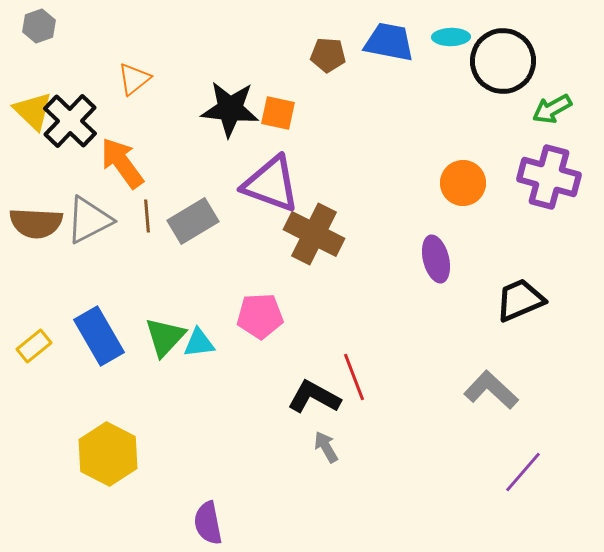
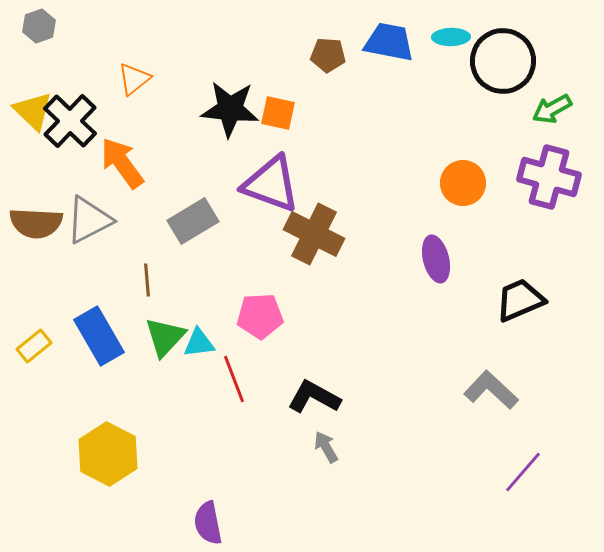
brown line: moved 64 px down
red line: moved 120 px left, 2 px down
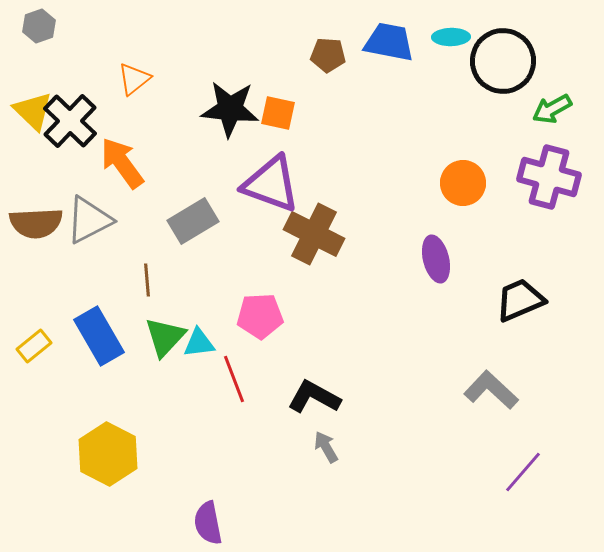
brown semicircle: rotated 6 degrees counterclockwise
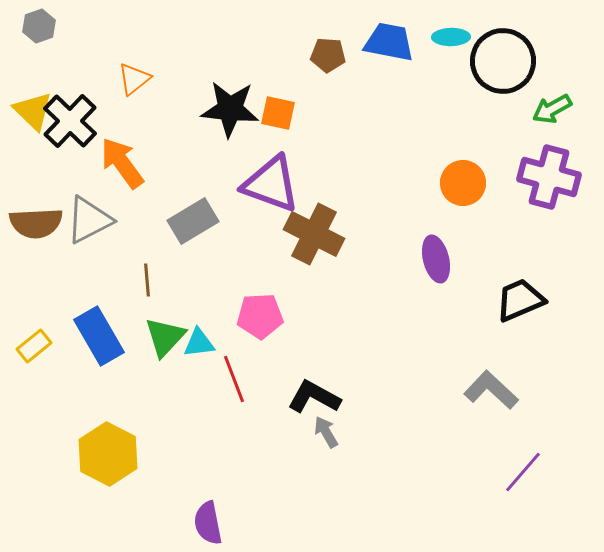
gray arrow: moved 15 px up
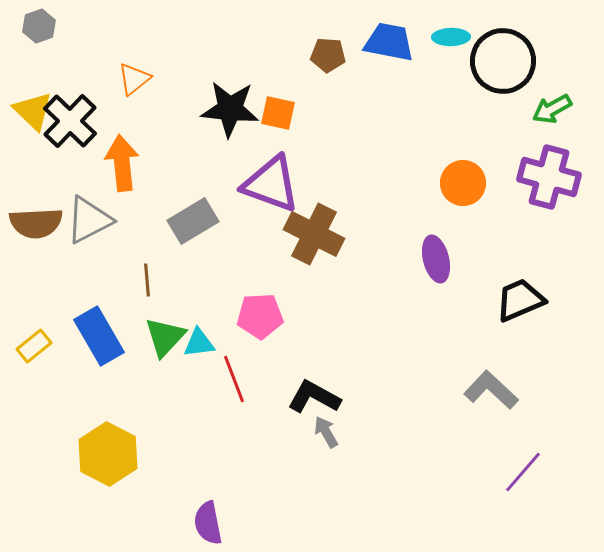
orange arrow: rotated 30 degrees clockwise
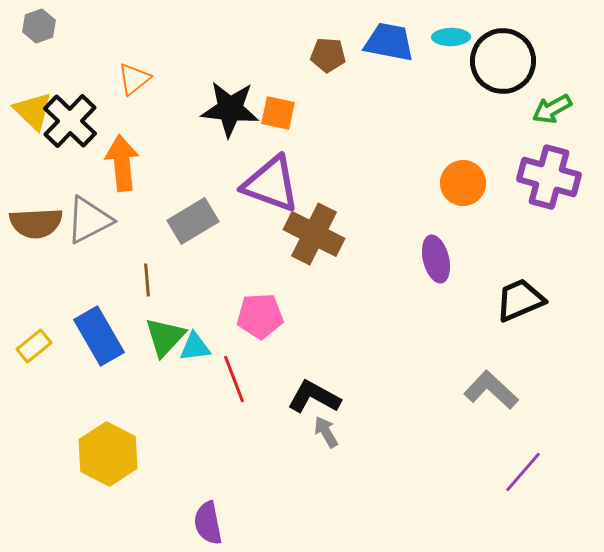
cyan triangle: moved 4 px left, 4 px down
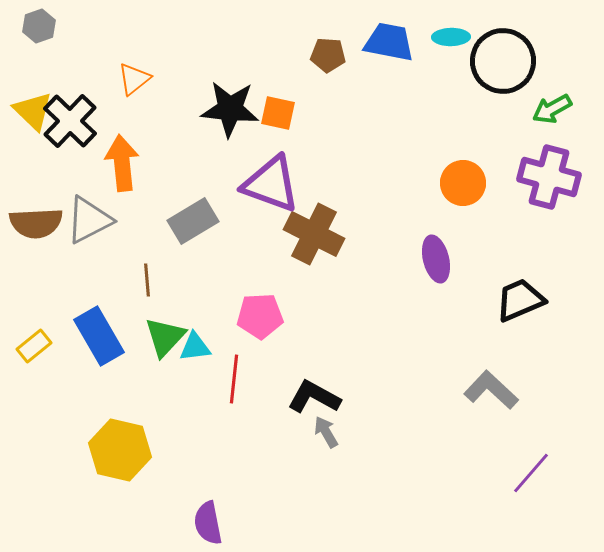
red line: rotated 27 degrees clockwise
yellow hexagon: moved 12 px right, 4 px up; rotated 14 degrees counterclockwise
purple line: moved 8 px right, 1 px down
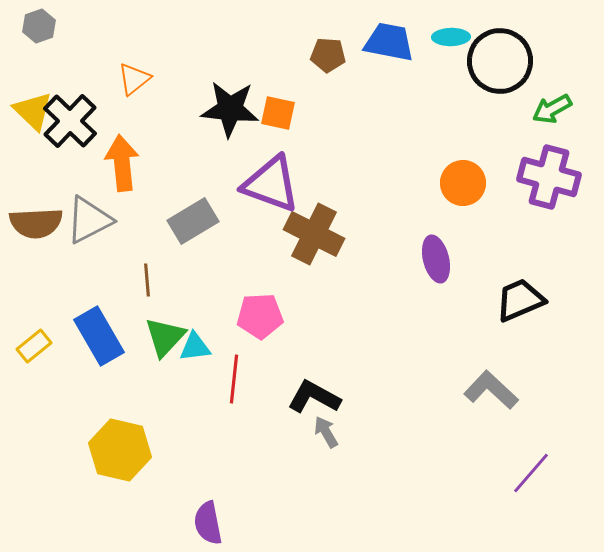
black circle: moved 3 px left
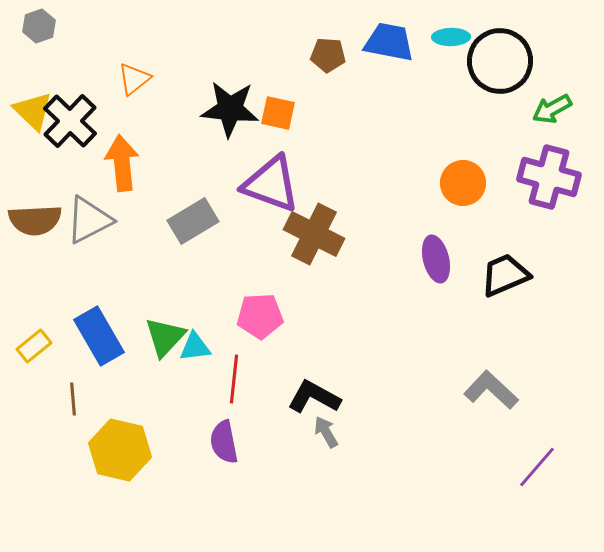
brown semicircle: moved 1 px left, 3 px up
brown line: moved 74 px left, 119 px down
black trapezoid: moved 15 px left, 25 px up
purple line: moved 6 px right, 6 px up
purple semicircle: moved 16 px right, 81 px up
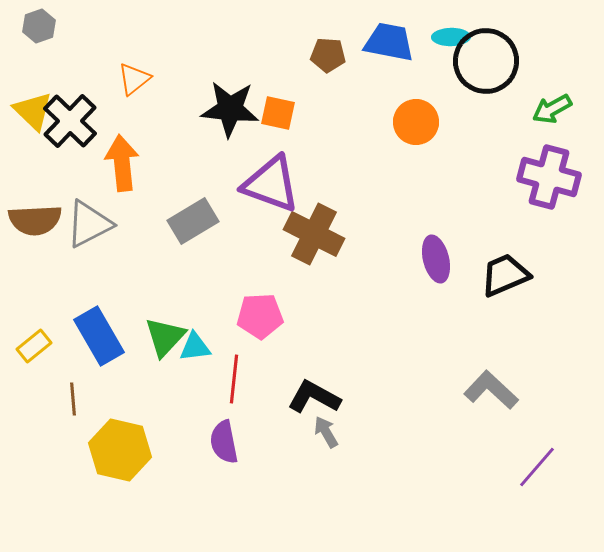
black circle: moved 14 px left
orange circle: moved 47 px left, 61 px up
gray triangle: moved 4 px down
